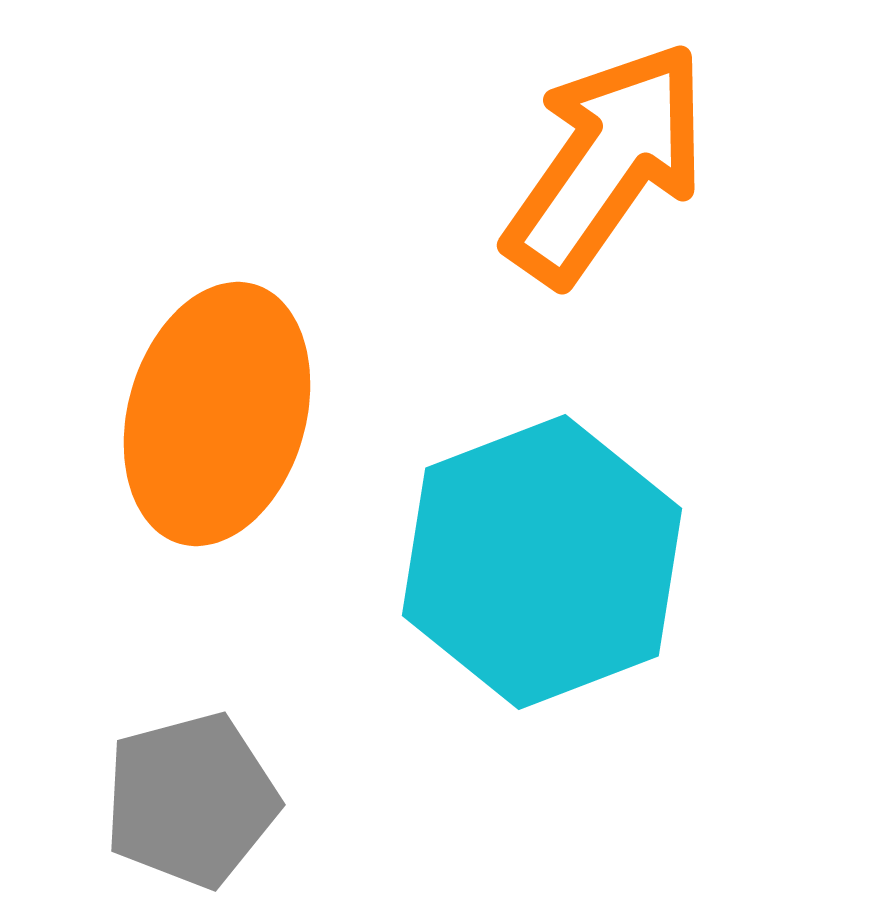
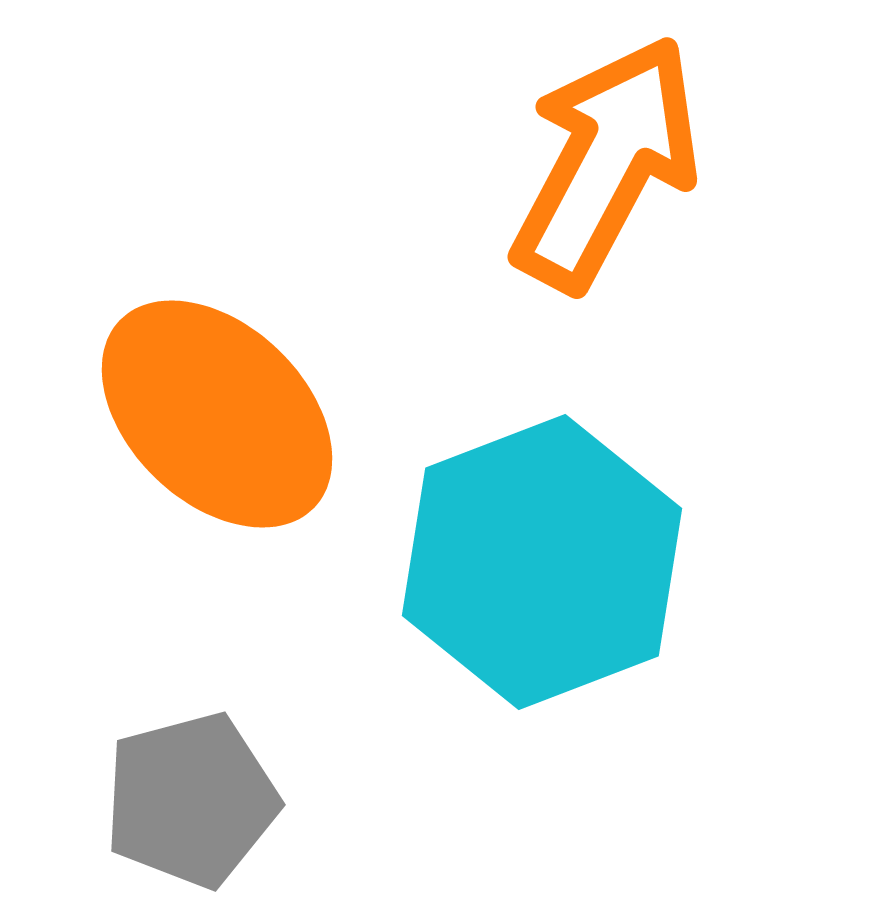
orange arrow: rotated 7 degrees counterclockwise
orange ellipse: rotated 62 degrees counterclockwise
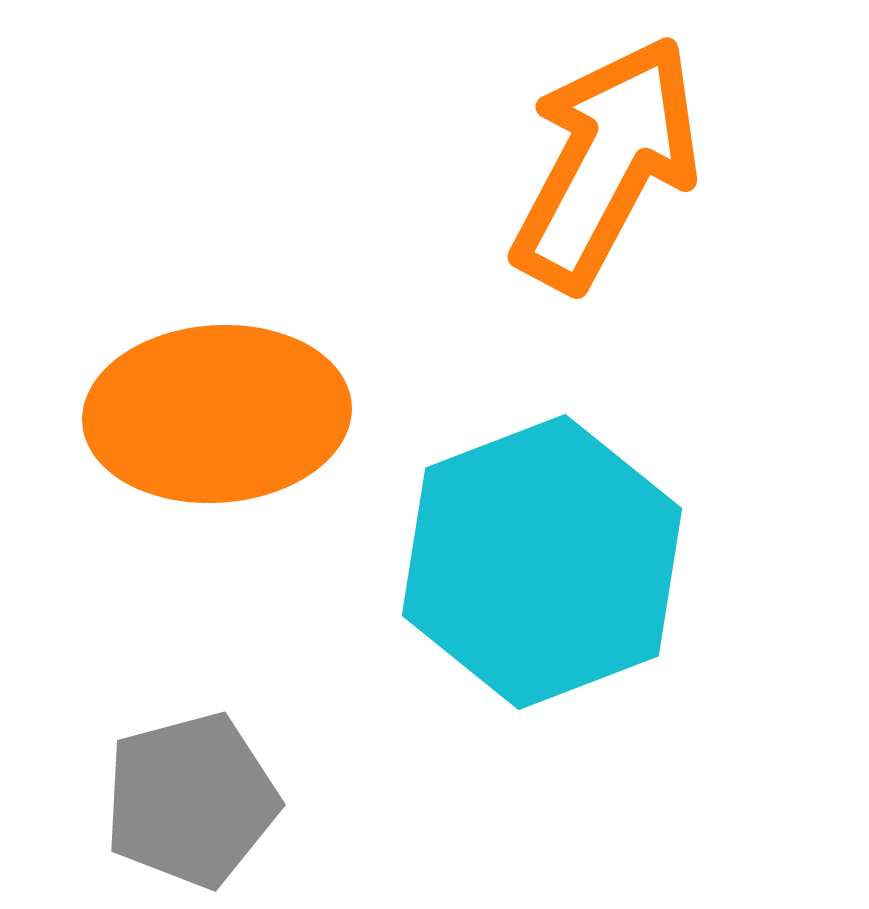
orange ellipse: rotated 48 degrees counterclockwise
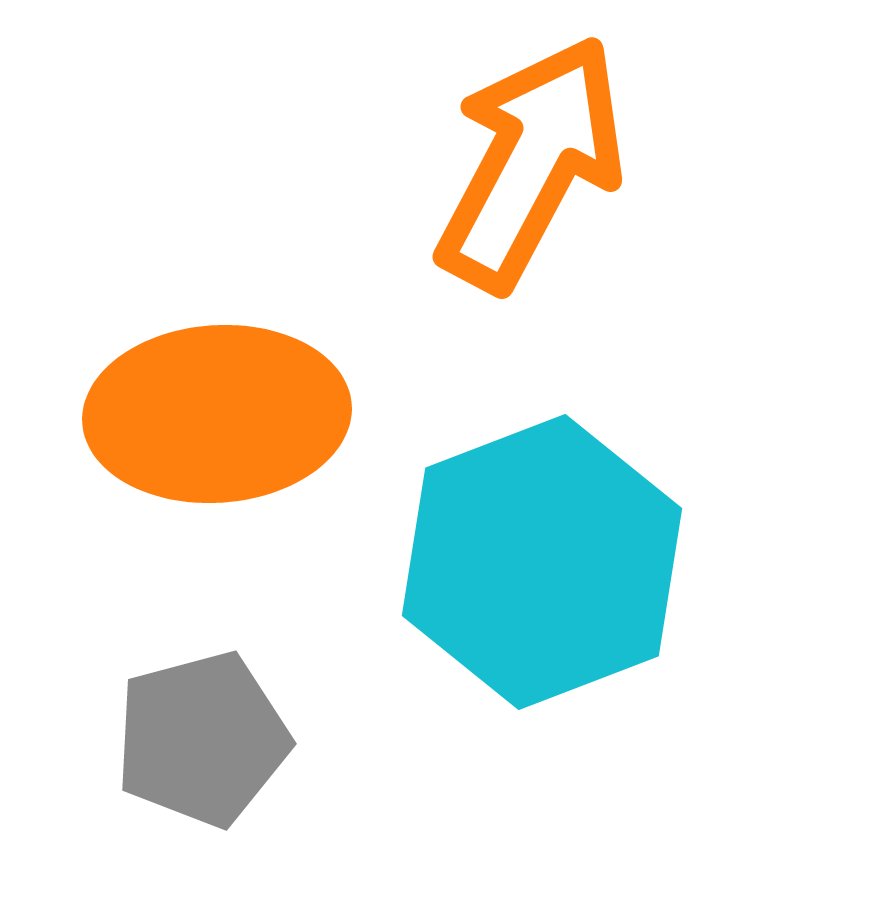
orange arrow: moved 75 px left
gray pentagon: moved 11 px right, 61 px up
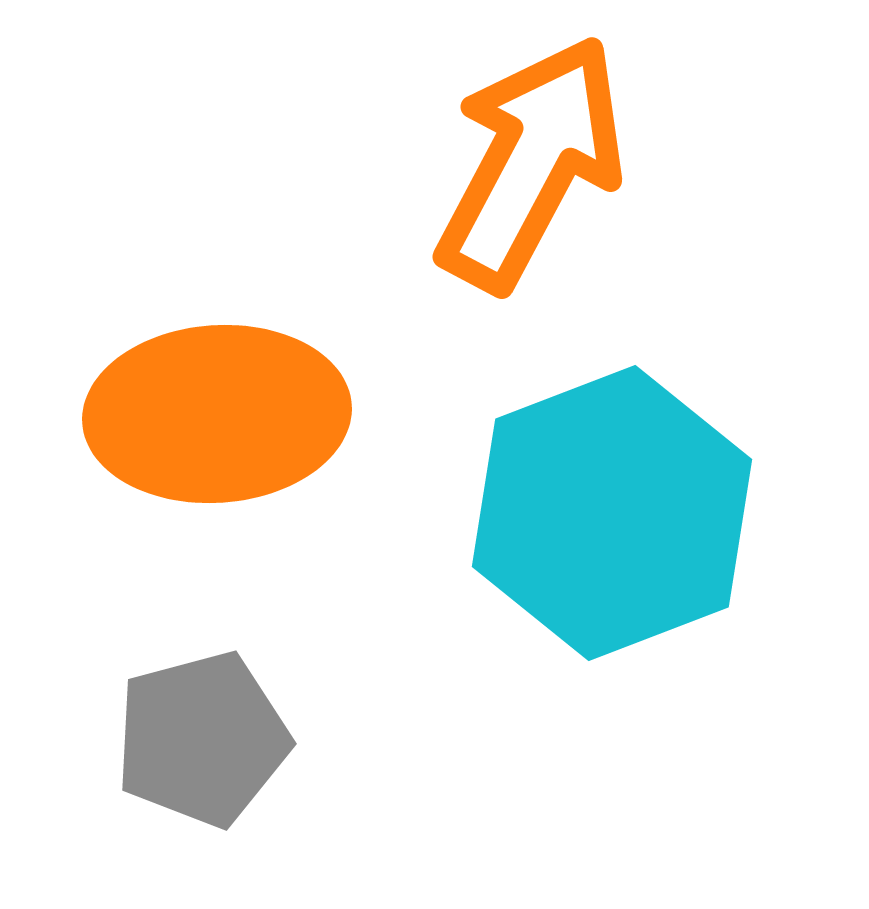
cyan hexagon: moved 70 px right, 49 px up
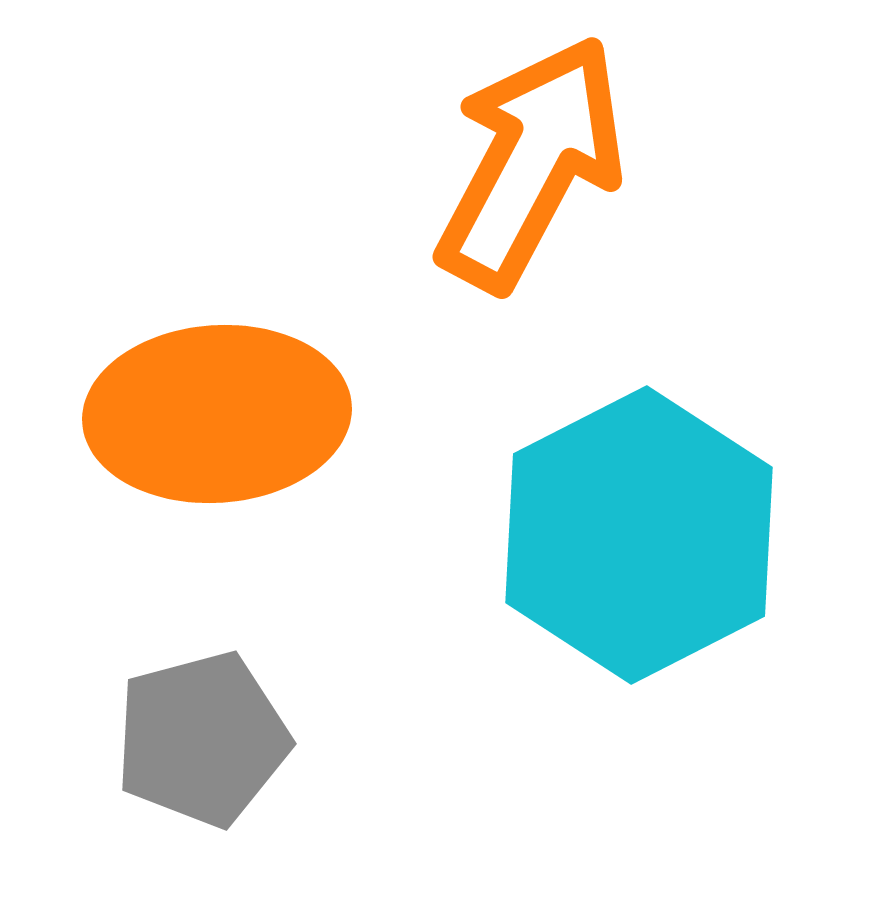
cyan hexagon: moved 27 px right, 22 px down; rotated 6 degrees counterclockwise
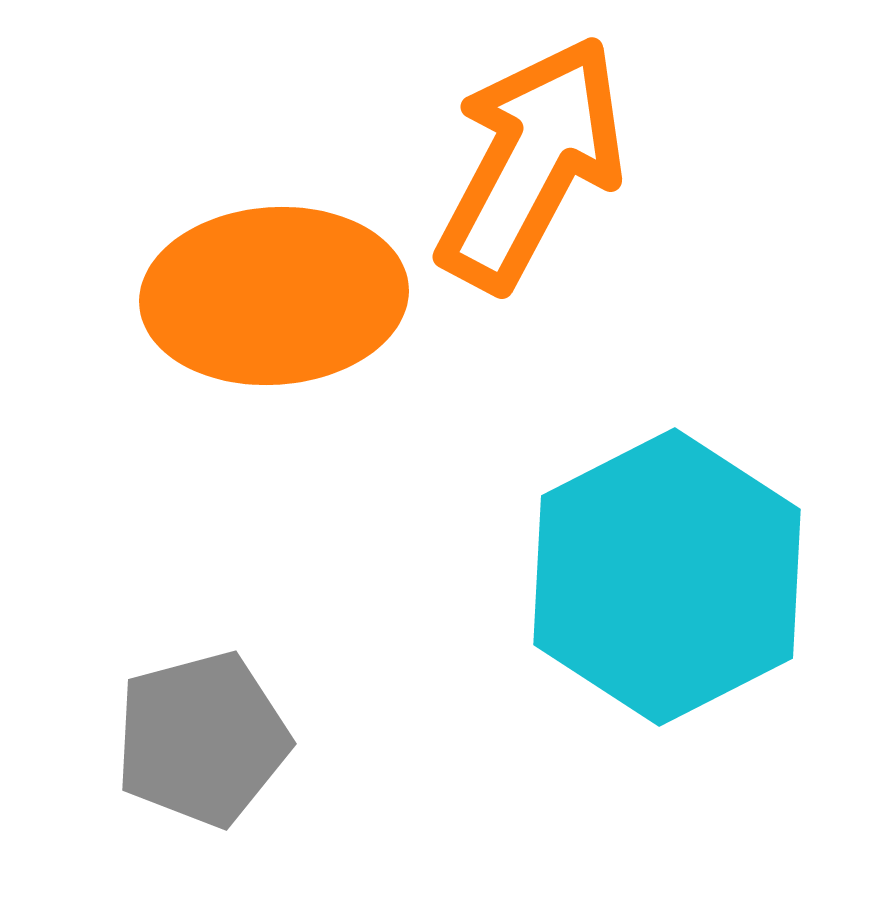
orange ellipse: moved 57 px right, 118 px up
cyan hexagon: moved 28 px right, 42 px down
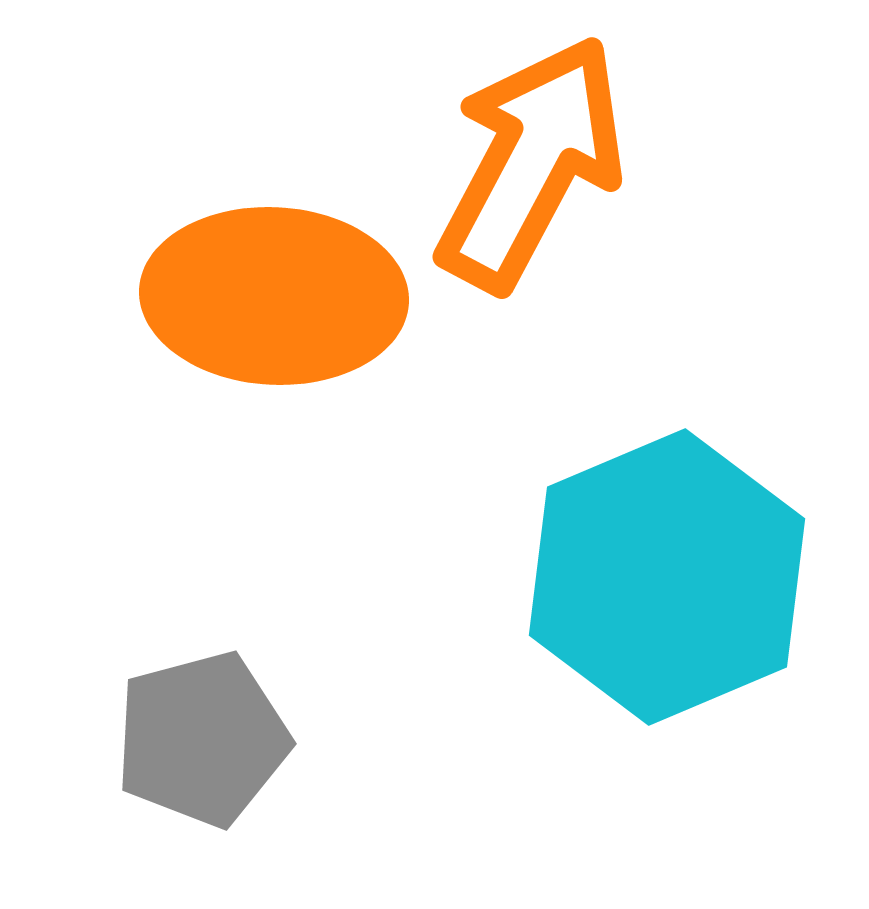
orange ellipse: rotated 7 degrees clockwise
cyan hexagon: rotated 4 degrees clockwise
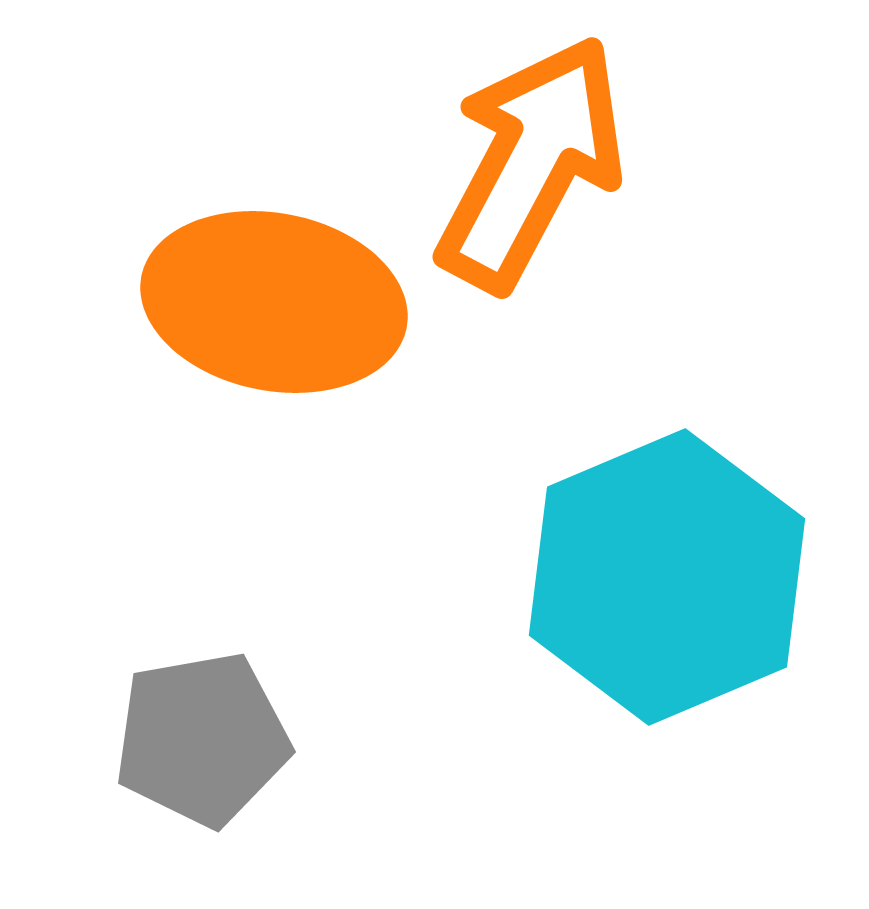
orange ellipse: moved 6 px down; rotated 8 degrees clockwise
gray pentagon: rotated 5 degrees clockwise
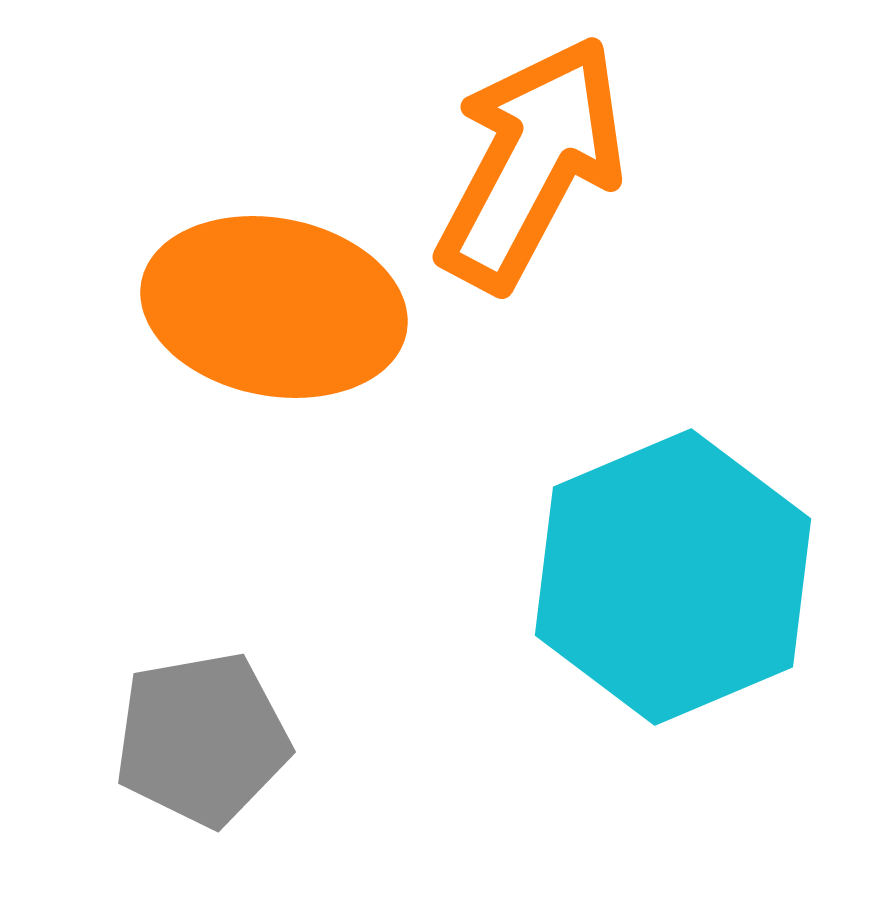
orange ellipse: moved 5 px down
cyan hexagon: moved 6 px right
